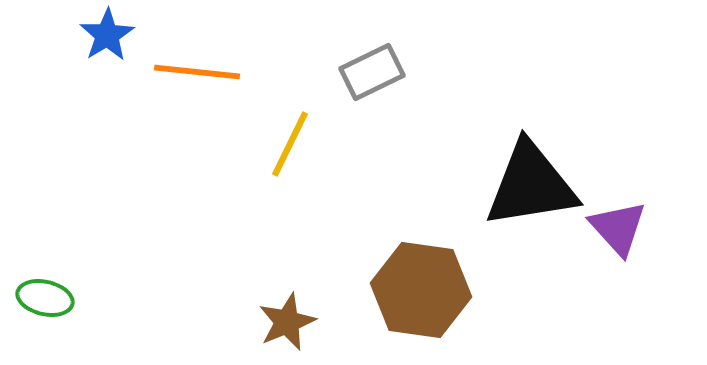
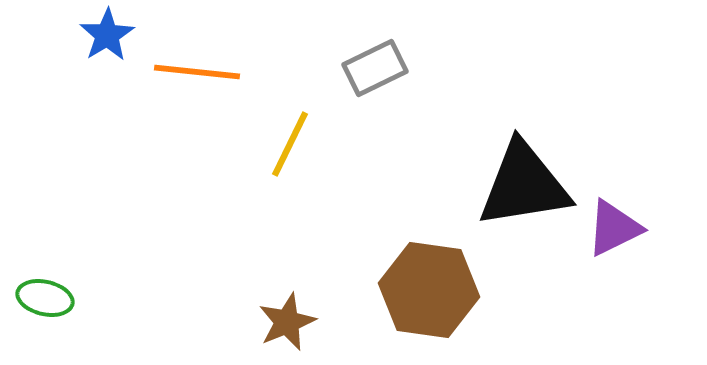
gray rectangle: moved 3 px right, 4 px up
black triangle: moved 7 px left
purple triangle: moved 4 px left; rotated 46 degrees clockwise
brown hexagon: moved 8 px right
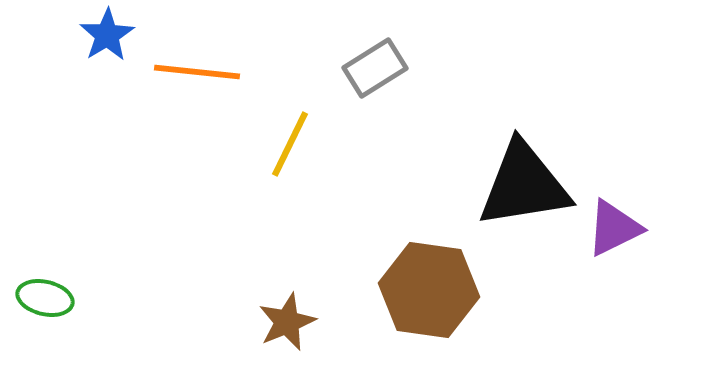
gray rectangle: rotated 6 degrees counterclockwise
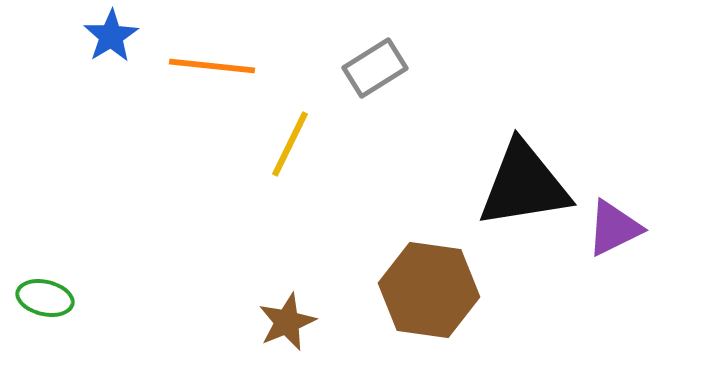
blue star: moved 4 px right, 1 px down
orange line: moved 15 px right, 6 px up
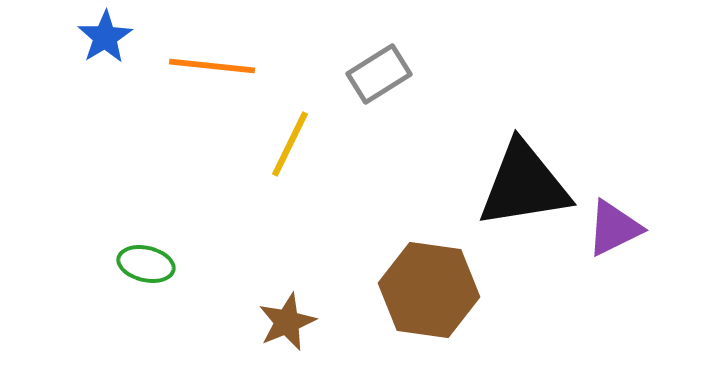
blue star: moved 6 px left, 1 px down
gray rectangle: moved 4 px right, 6 px down
green ellipse: moved 101 px right, 34 px up
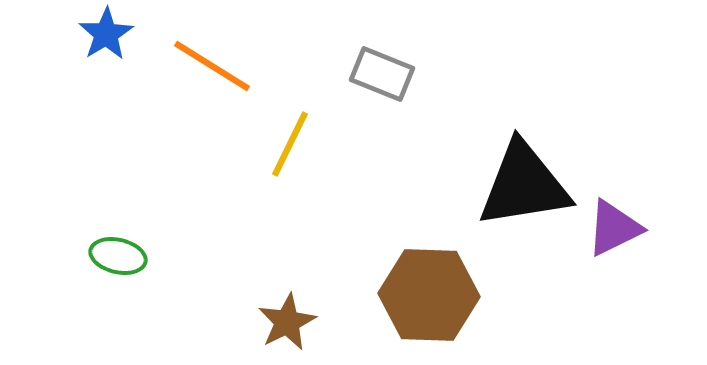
blue star: moved 1 px right, 3 px up
orange line: rotated 26 degrees clockwise
gray rectangle: moved 3 px right; rotated 54 degrees clockwise
green ellipse: moved 28 px left, 8 px up
brown hexagon: moved 5 px down; rotated 6 degrees counterclockwise
brown star: rotated 4 degrees counterclockwise
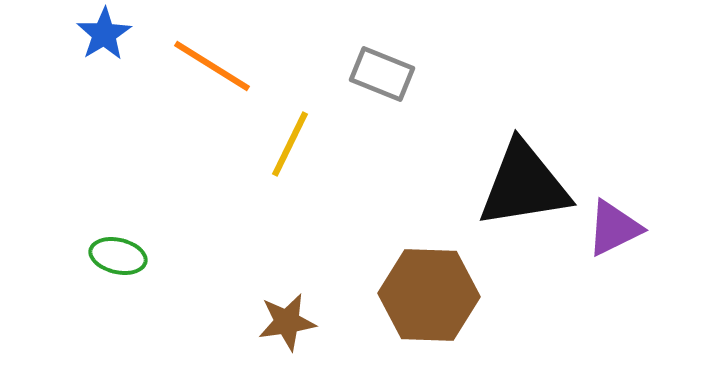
blue star: moved 2 px left
brown star: rotated 18 degrees clockwise
